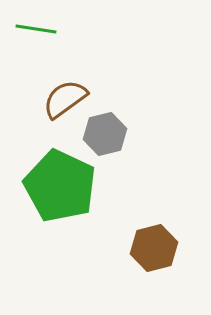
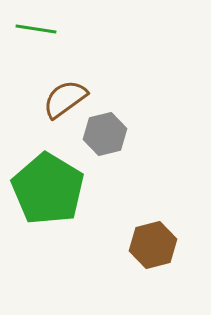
green pentagon: moved 12 px left, 3 px down; rotated 6 degrees clockwise
brown hexagon: moved 1 px left, 3 px up
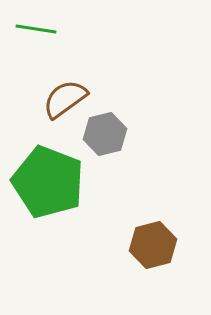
green pentagon: moved 7 px up; rotated 10 degrees counterclockwise
